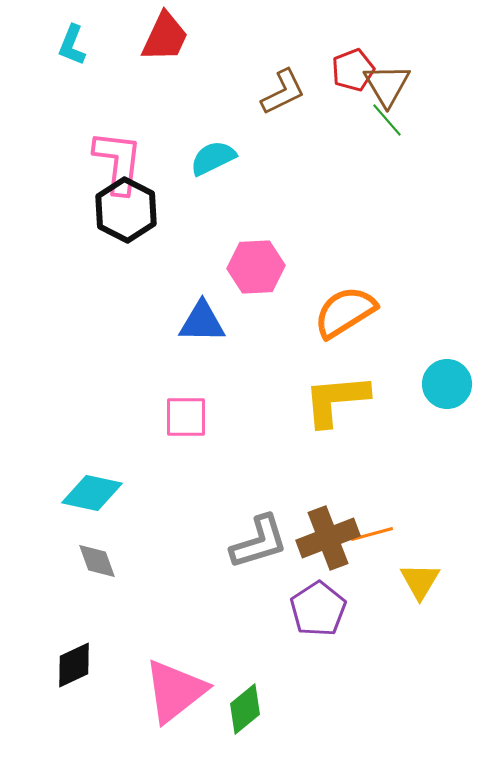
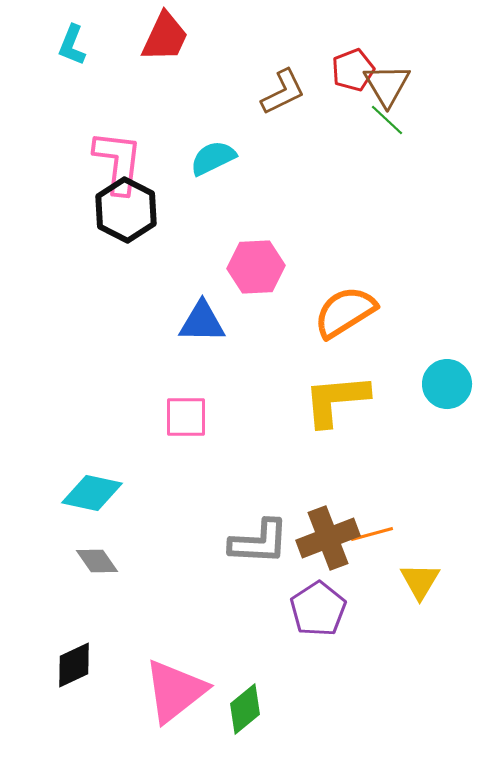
green line: rotated 6 degrees counterclockwise
gray L-shape: rotated 20 degrees clockwise
gray diamond: rotated 15 degrees counterclockwise
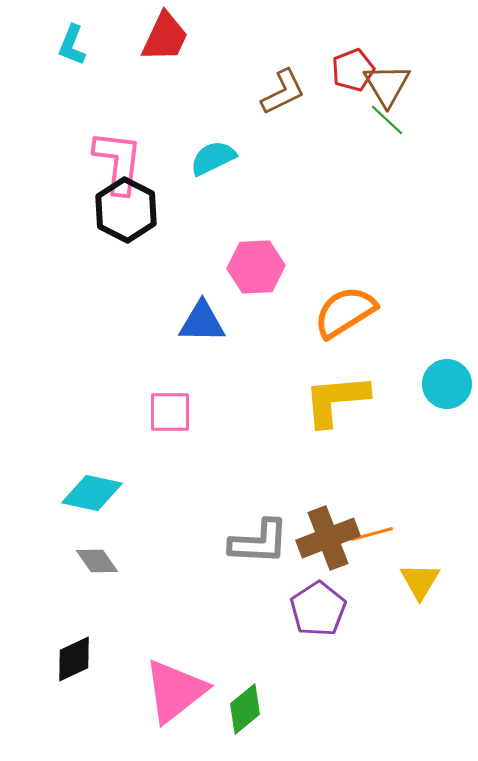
pink square: moved 16 px left, 5 px up
black diamond: moved 6 px up
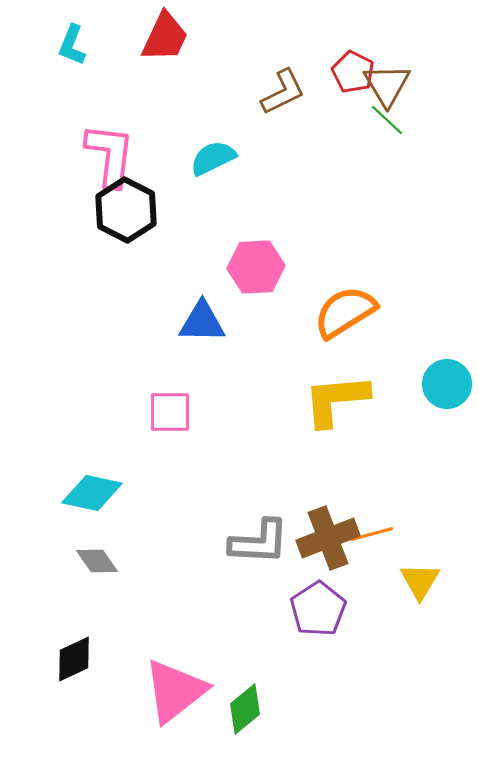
red pentagon: moved 2 px down; rotated 24 degrees counterclockwise
pink L-shape: moved 8 px left, 7 px up
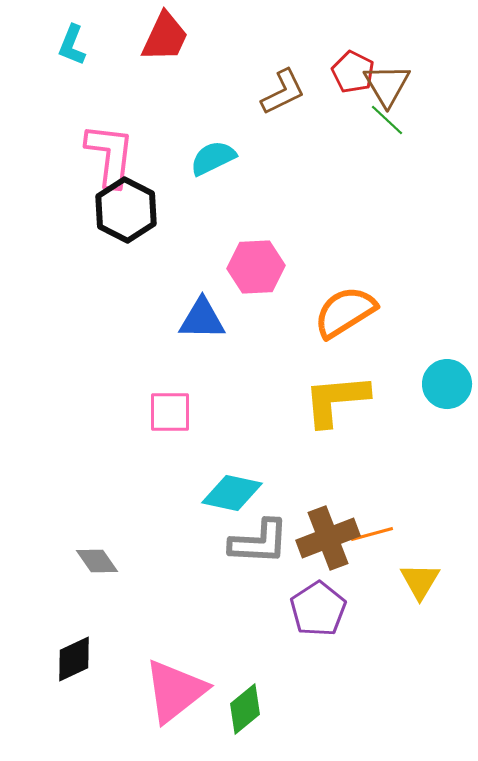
blue triangle: moved 3 px up
cyan diamond: moved 140 px right
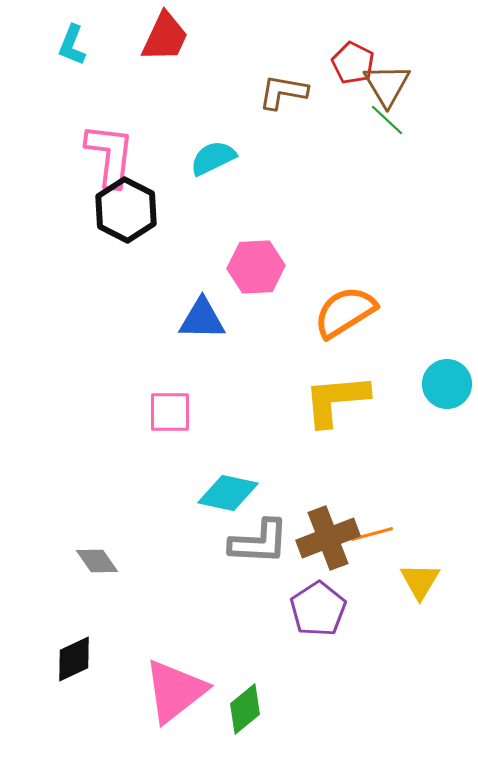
red pentagon: moved 9 px up
brown L-shape: rotated 144 degrees counterclockwise
cyan diamond: moved 4 px left
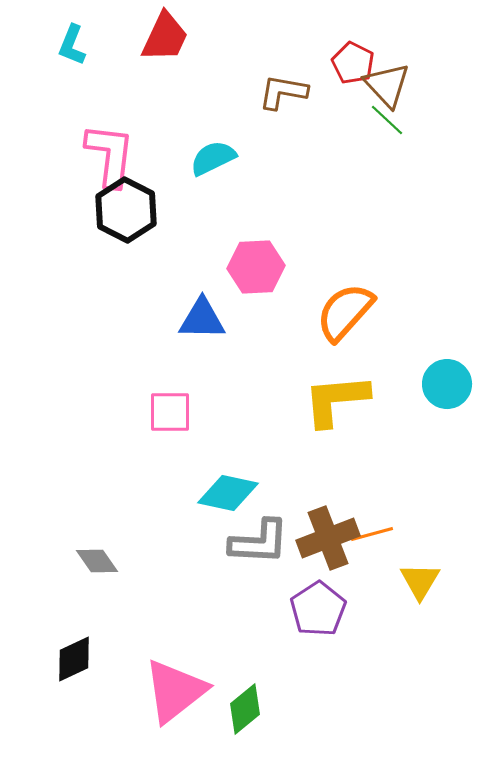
brown triangle: rotated 12 degrees counterclockwise
orange semicircle: rotated 16 degrees counterclockwise
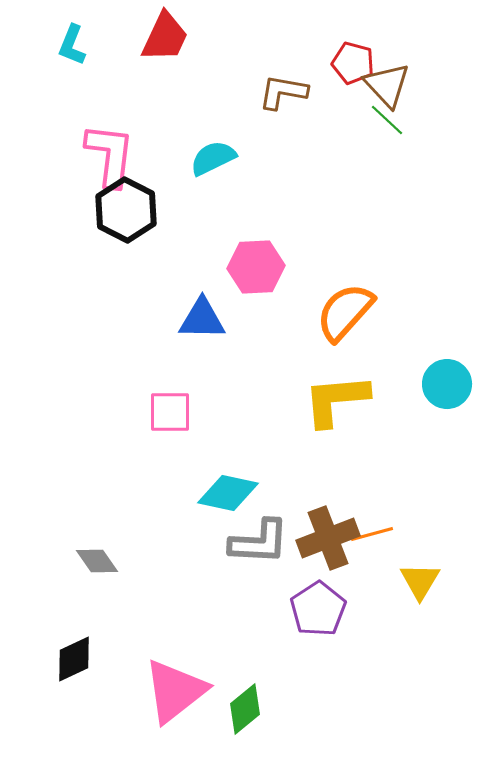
red pentagon: rotated 12 degrees counterclockwise
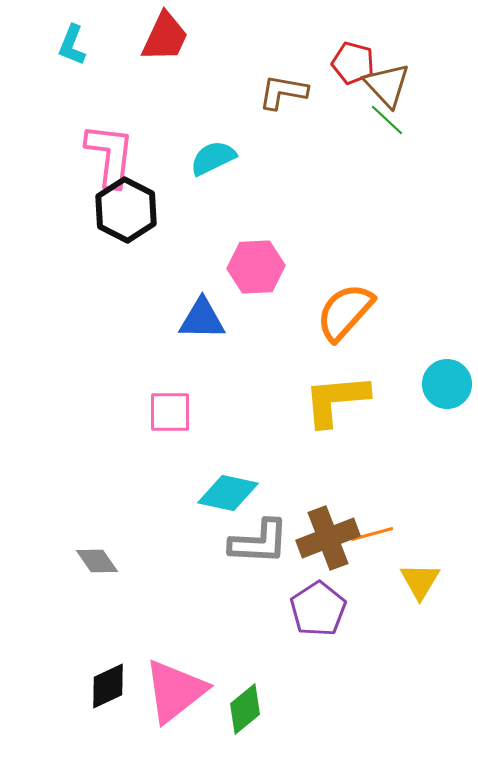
black diamond: moved 34 px right, 27 px down
